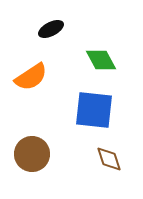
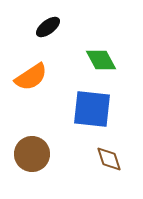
black ellipse: moved 3 px left, 2 px up; rotated 10 degrees counterclockwise
blue square: moved 2 px left, 1 px up
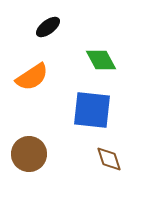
orange semicircle: moved 1 px right
blue square: moved 1 px down
brown circle: moved 3 px left
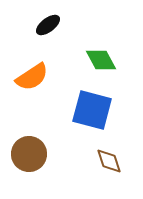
black ellipse: moved 2 px up
blue square: rotated 9 degrees clockwise
brown diamond: moved 2 px down
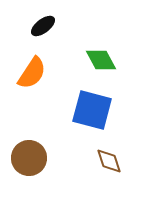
black ellipse: moved 5 px left, 1 px down
orange semicircle: moved 4 px up; rotated 24 degrees counterclockwise
brown circle: moved 4 px down
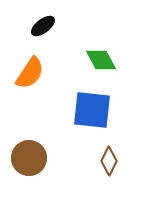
orange semicircle: moved 2 px left
blue square: rotated 9 degrees counterclockwise
brown diamond: rotated 44 degrees clockwise
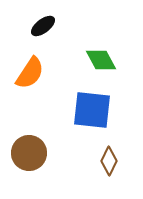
brown circle: moved 5 px up
